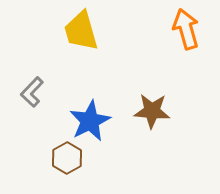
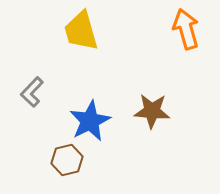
brown hexagon: moved 2 px down; rotated 16 degrees clockwise
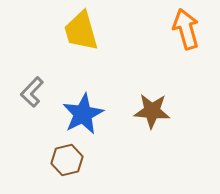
blue star: moved 7 px left, 7 px up
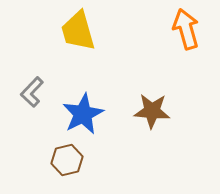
yellow trapezoid: moved 3 px left
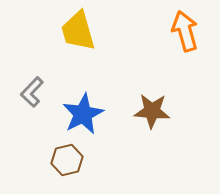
orange arrow: moved 1 px left, 2 px down
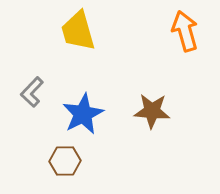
brown hexagon: moved 2 px left, 1 px down; rotated 12 degrees clockwise
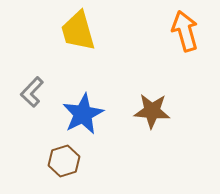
brown hexagon: moved 1 px left; rotated 16 degrees counterclockwise
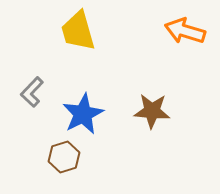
orange arrow: rotated 57 degrees counterclockwise
brown hexagon: moved 4 px up
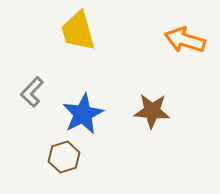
orange arrow: moved 9 px down
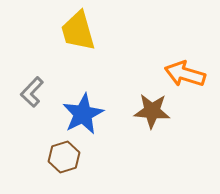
orange arrow: moved 34 px down
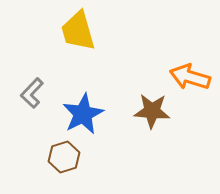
orange arrow: moved 5 px right, 3 px down
gray L-shape: moved 1 px down
